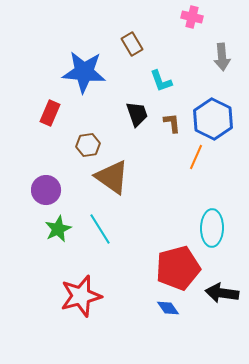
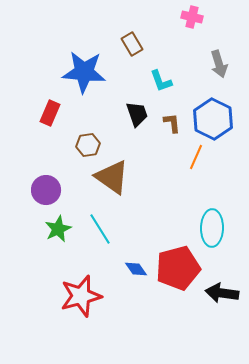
gray arrow: moved 3 px left, 7 px down; rotated 12 degrees counterclockwise
blue diamond: moved 32 px left, 39 px up
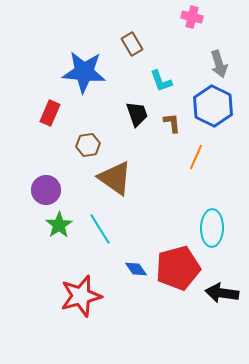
blue hexagon: moved 13 px up
brown triangle: moved 3 px right, 1 px down
green star: moved 1 px right, 4 px up; rotated 8 degrees counterclockwise
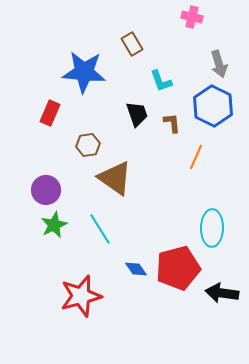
green star: moved 5 px left; rotated 8 degrees clockwise
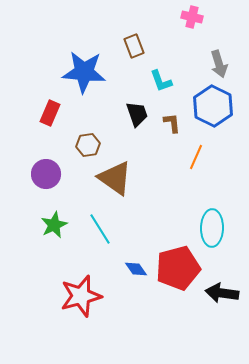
brown rectangle: moved 2 px right, 2 px down; rotated 10 degrees clockwise
purple circle: moved 16 px up
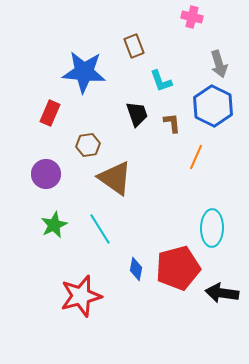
blue diamond: rotated 45 degrees clockwise
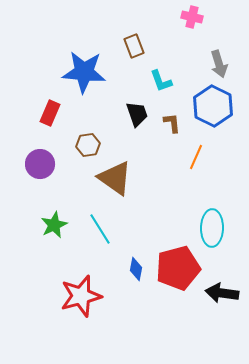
purple circle: moved 6 px left, 10 px up
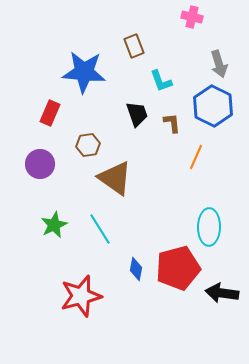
cyan ellipse: moved 3 px left, 1 px up
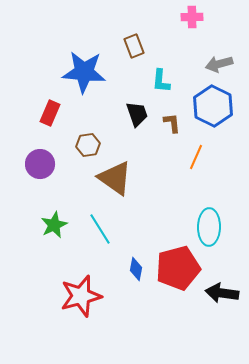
pink cross: rotated 15 degrees counterclockwise
gray arrow: rotated 92 degrees clockwise
cyan L-shape: rotated 25 degrees clockwise
